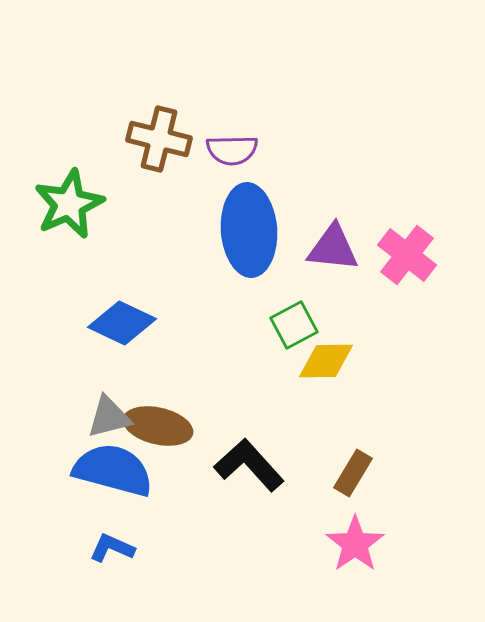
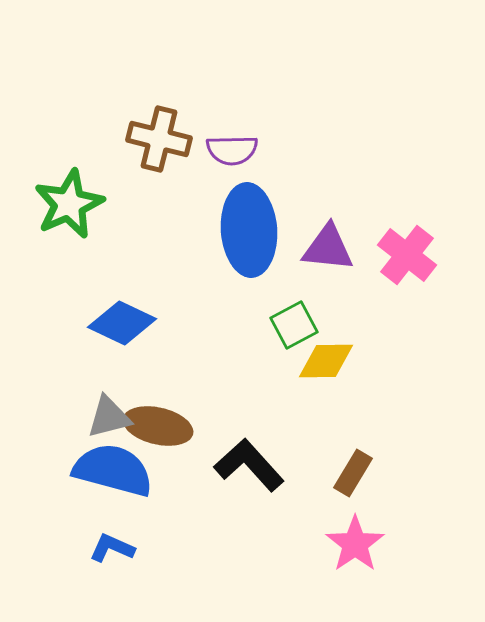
purple triangle: moved 5 px left
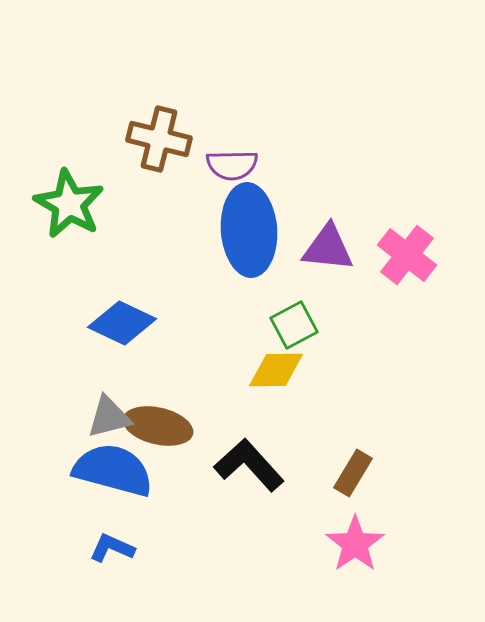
purple semicircle: moved 15 px down
green star: rotated 18 degrees counterclockwise
yellow diamond: moved 50 px left, 9 px down
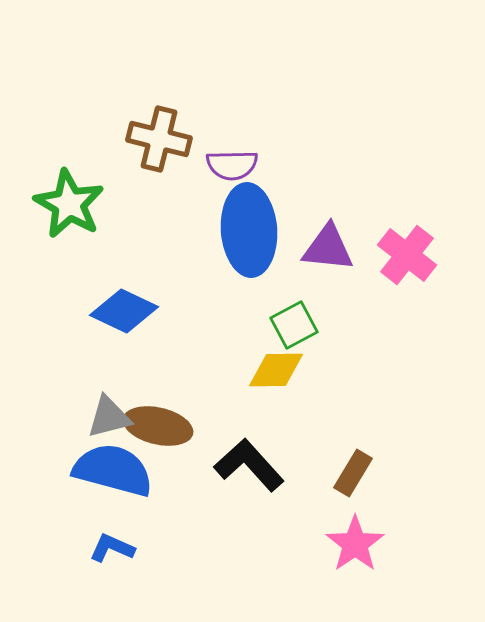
blue diamond: moved 2 px right, 12 px up
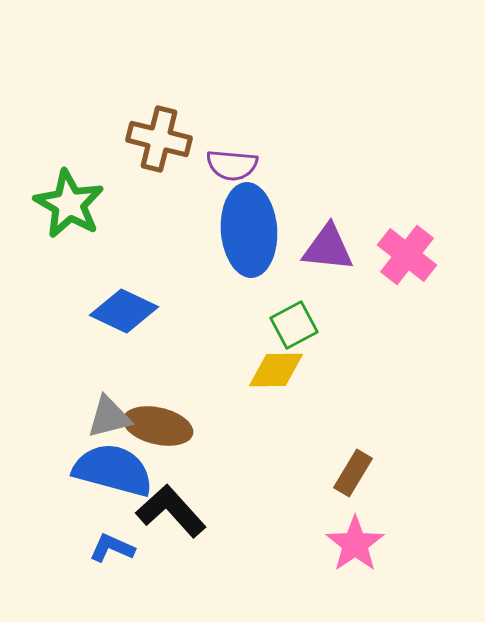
purple semicircle: rotated 6 degrees clockwise
black L-shape: moved 78 px left, 46 px down
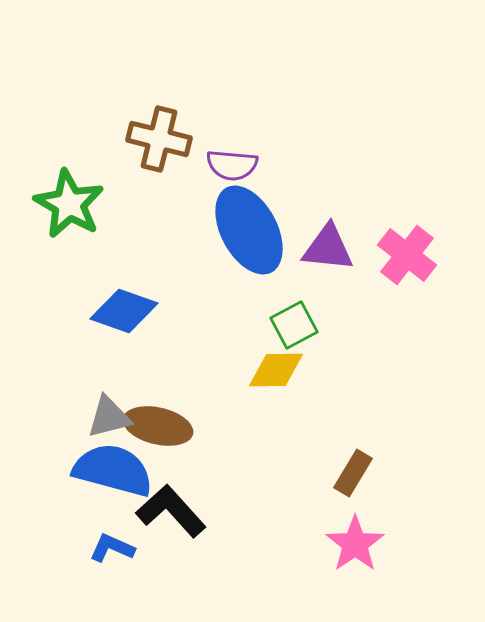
blue ellipse: rotated 24 degrees counterclockwise
blue diamond: rotated 6 degrees counterclockwise
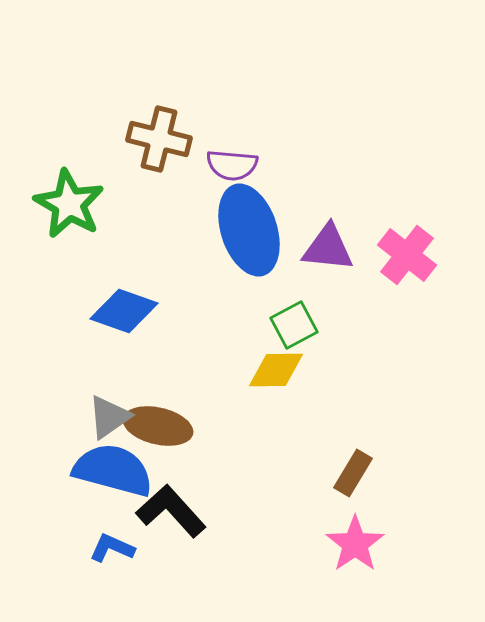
blue ellipse: rotated 10 degrees clockwise
gray triangle: rotated 21 degrees counterclockwise
